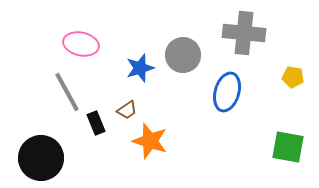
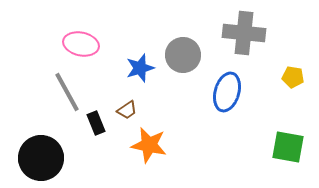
orange star: moved 1 px left, 4 px down; rotated 6 degrees counterclockwise
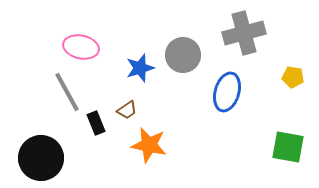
gray cross: rotated 21 degrees counterclockwise
pink ellipse: moved 3 px down
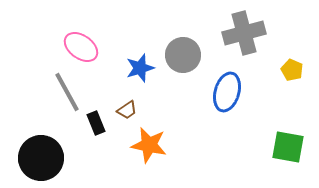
pink ellipse: rotated 24 degrees clockwise
yellow pentagon: moved 1 px left, 7 px up; rotated 15 degrees clockwise
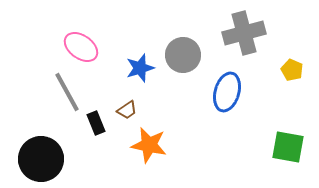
black circle: moved 1 px down
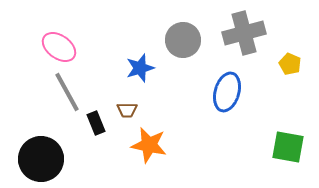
pink ellipse: moved 22 px left
gray circle: moved 15 px up
yellow pentagon: moved 2 px left, 6 px up
brown trapezoid: rotated 35 degrees clockwise
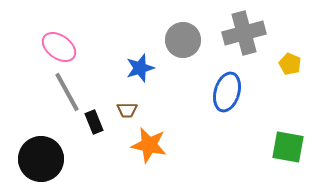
black rectangle: moved 2 px left, 1 px up
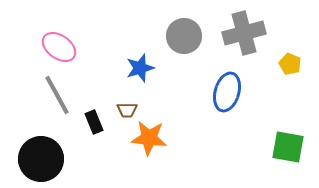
gray circle: moved 1 px right, 4 px up
gray line: moved 10 px left, 3 px down
orange star: moved 7 px up; rotated 6 degrees counterclockwise
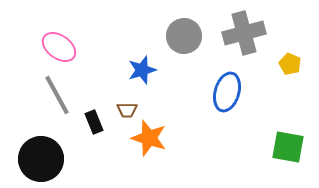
blue star: moved 2 px right, 2 px down
orange star: rotated 12 degrees clockwise
